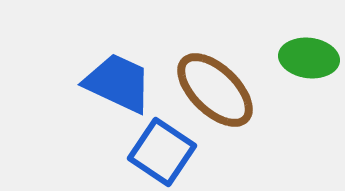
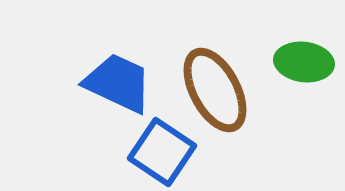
green ellipse: moved 5 px left, 4 px down
brown ellipse: rotated 18 degrees clockwise
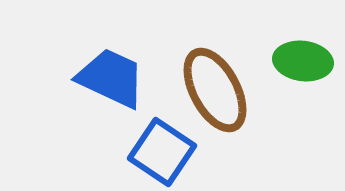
green ellipse: moved 1 px left, 1 px up
blue trapezoid: moved 7 px left, 5 px up
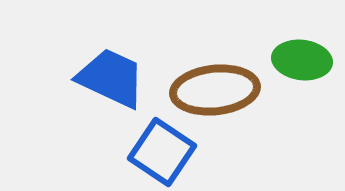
green ellipse: moved 1 px left, 1 px up
brown ellipse: rotated 68 degrees counterclockwise
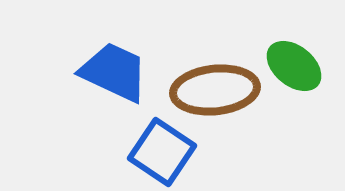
green ellipse: moved 8 px left, 6 px down; rotated 32 degrees clockwise
blue trapezoid: moved 3 px right, 6 px up
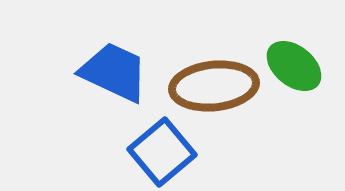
brown ellipse: moved 1 px left, 4 px up
blue square: rotated 16 degrees clockwise
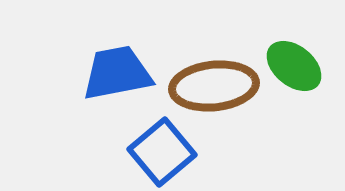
blue trapezoid: moved 3 px right, 1 px down; rotated 36 degrees counterclockwise
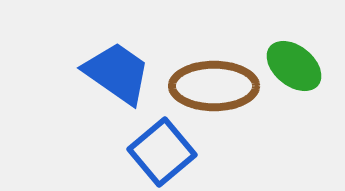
blue trapezoid: rotated 46 degrees clockwise
brown ellipse: rotated 6 degrees clockwise
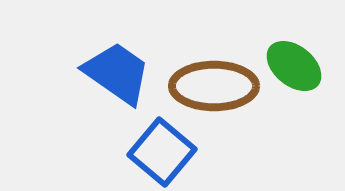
blue square: rotated 10 degrees counterclockwise
